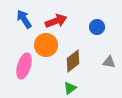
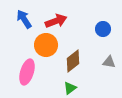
blue circle: moved 6 px right, 2 px down
pink ellipse: moved 3 px right, 6 px down
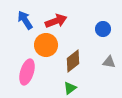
blue arrow: moved 1 px right, 1 px down
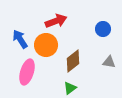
blue arrow: moved 5 px left, 19 px down
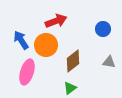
blue arrow: moved 1 px right, 1 px down
